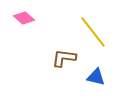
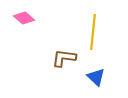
yellow line: rotated 44 degrees clockwise
blue triangle: rotated 30 degrees clockwise
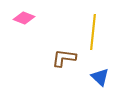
pink diamond: rotated 20 degrees counterclockwise
blue triangle: moved 4 px right
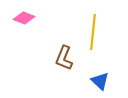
brown L-shape: rotated 75 degrees counterclockwise
blue triangle: moved 4 px down
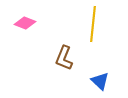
pink diamond: moved 1 px right, 5 px down
yellow line: moved 8 px up
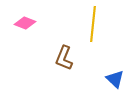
blue triangle: moved 15 px right, 2 px up
